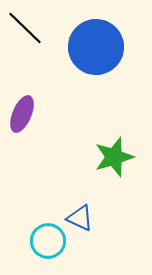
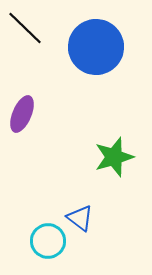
blue triangle: rotated 12 degrees clockwise
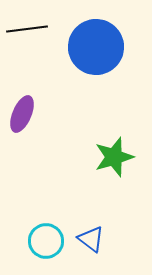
black line: moved 2 px right, 1 px down; rotated 51 degrees counterclockwise
blue triangle: moved 11 px right, 21 px down
cyan circle: moved 2 px left
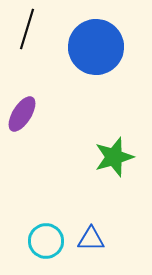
black line: rotated 66 degrees counterclockwise
purple ellipse: rotated 9 degrees clockwise
blue triangle: rotated 36 degrees counterclockwise
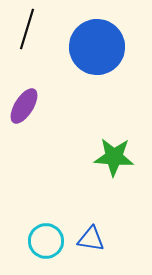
blue circle: moved 1 px right
purple ellipse: moved 2 px right, 8 px up
green star: rotated 21 degrees clockwise
blue triangle: rotated 8 degrees clockwise
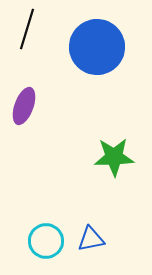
purple ellipse: rotated 12 degrees counterclockwise
green star: rotated 6 degrees counterclockwise
blue triangle: rotated 20 degrees counterclockwise
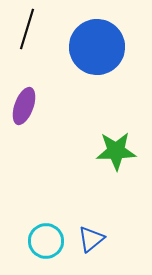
green star: moved 2 px right, 6 px up
blue triangle: rotated 28 degrees counterclockwise
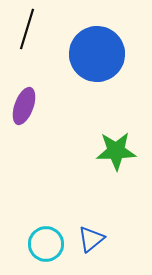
blue circle: moved 7 px down
cyan circle: moved 3 px down
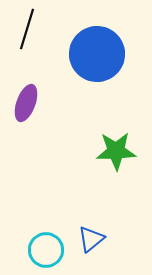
purple ellipse: moved 2 px right, 3 px up
cyan circle: moved 6 px down
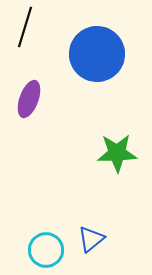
black line: moved 2 px left, 2 px up
purple ellipse: moved 3 px right, 4 px up
green star: moved 1 px right, 2 px down
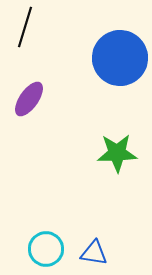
blue circle: moved 23 px right, 4 px down
purple ellipse: rotated 15 degrees clockwise
blue triangle: moved 3 px right, 14 px down; rotated 48 degrees clockwise
cyan circle: moved 1 px up
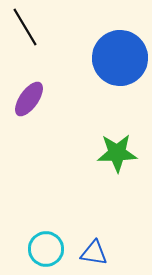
black line: rotated 48 degrees counterclockwise
